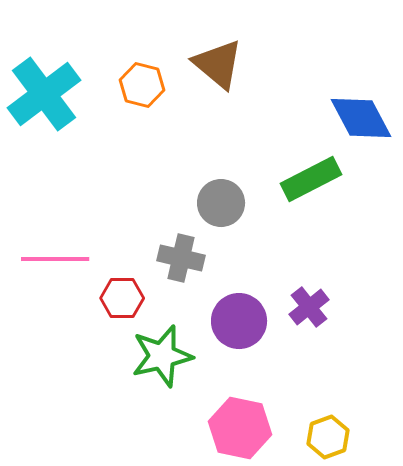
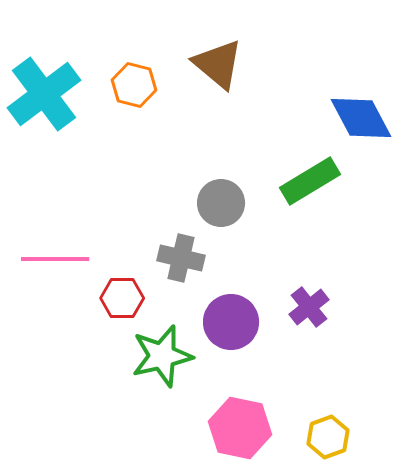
orange hexagon: moved 8 px left
green rectangle: moved 1 px left, 2 px down; rotated 4 degrees counterclockwise
purple circle: moved 8 px left, 1 px down
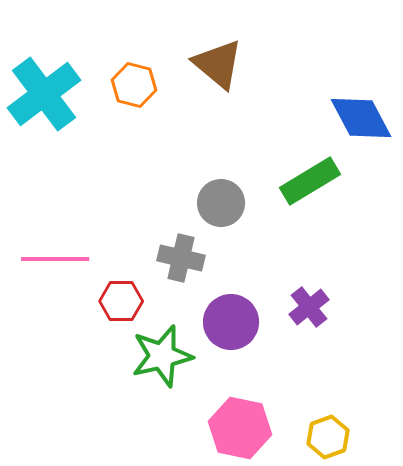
red hexagon: moved 1 px left, 3 px down
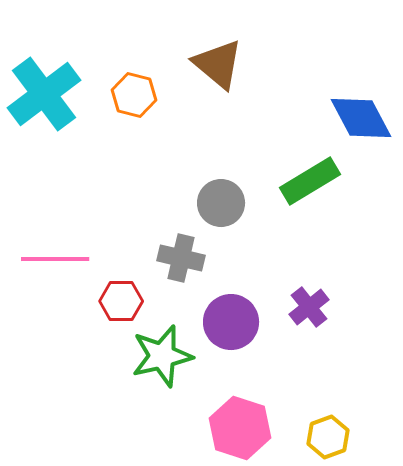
orange hexagon: moved 10 px down
pink hexagon: rotated 6 degrees clockwise
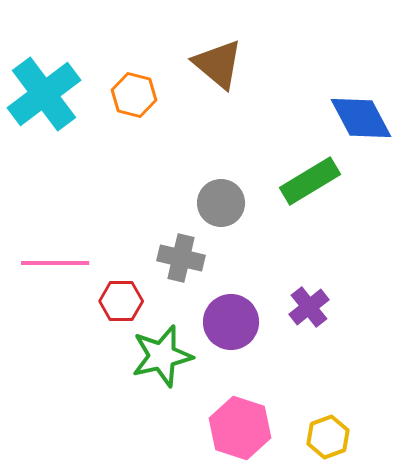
pink line: moved 4 px down
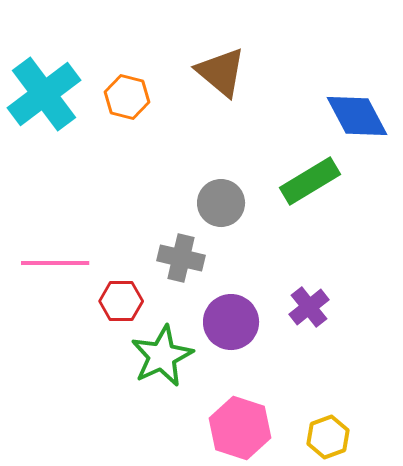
brown triangle: moved 3 px right, 8 px down
orange hexagon: moved 7 px left, 2 px down
blue diamond: moved 4 px left, 2 px up
green star: rotated 12 degrees counterclockwise
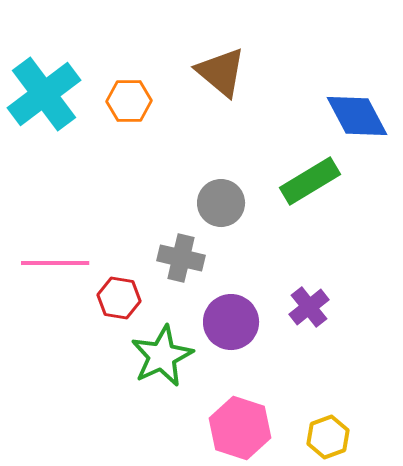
orange hexagon: moved 2 px right, 4 px down; rotated 15 degrees counterclockwise
red hexagon: moved 2 px left, 3 px up; rotated 9 degrees clockwise
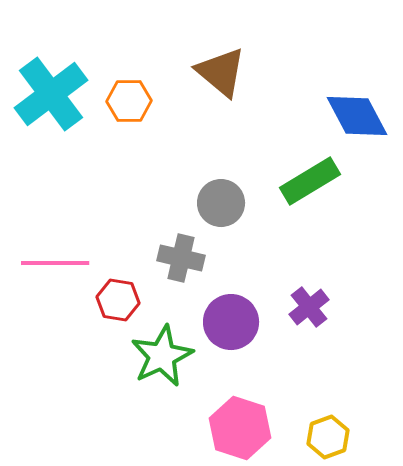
cyan cross: moved 7 px right
red hexagon: moved 1 px left, 2 px down
